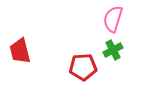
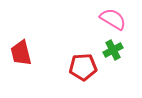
pink semicircle: rotated 104 degrees clockwise
red trapezoid: moved 1 px right, 2 px down
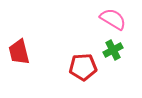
red trapezoid: moved 2 px left, 1 px up
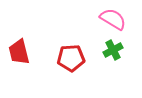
red pentagon: moved 12 px left, 9 px up
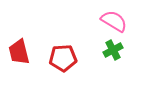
pink semicircle: moved 1 px right, 2 px down
red pentagon: moved 8 px left
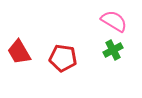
red trapezoid: rotated 16 degrees counterclockwise
red pentagon: rotated 12 degrees clockwise
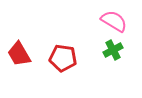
red trapezoid: moved 2 px down
